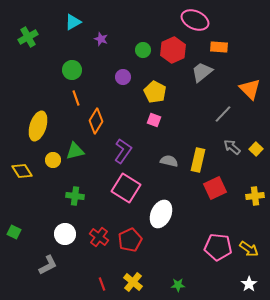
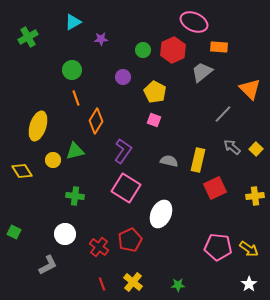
pink ellipse at (195, 20): moved 1 px left, 2 px down
purple star at (101, 39): rotated 24 degrees counterclockwise
red cross at (99, 237): moved 10 px down
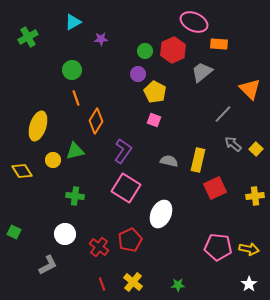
orange rectangle at (219, 47): moved 3 px up
green circle at (143, 50): moved 2 px right, 1 px down
purple circle at (123, 77): moved 15 px right, 3 px up
gray arrow at (232, 147): moved 1 px right, 3 px up
yellow arrow at (249, 249): rotated 24 degrees counterclockwise
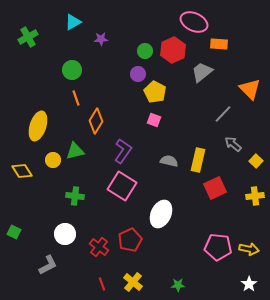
yellow square at (256, 149): moved 12 px down
pink square at (126, 188): moved 4 px left, 2 px up
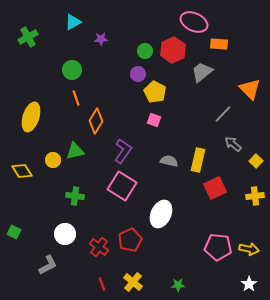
yellow ellipse at (38, 126): moved 7 px left, 9 px up
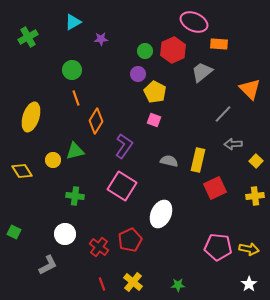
gray arrow at (233, 144): rotated 42 degrees counterclockwise
purple L-shape at (123, 151): moved 1 px right, 5 px up
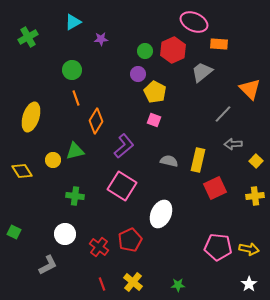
purple L-shape at (124, 146): rotated 15 degrees clockwise
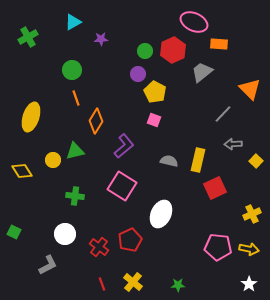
yellow cross at (255, 196): moved 3 px left, 18 px down; rotated 18 degrees counterclockwise
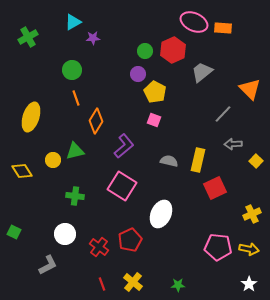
purple star at (101, 39): moved 8 px left, 1 px up
orange rectangle at (219, 44): moved 4 px right, 16 px up
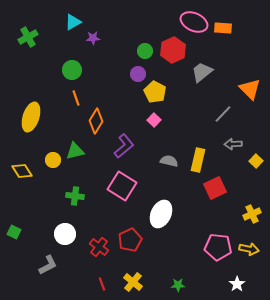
pink square at (154, 120): rotated 24 degrees clockwise
white star at (249, 284): moved 12 px left
